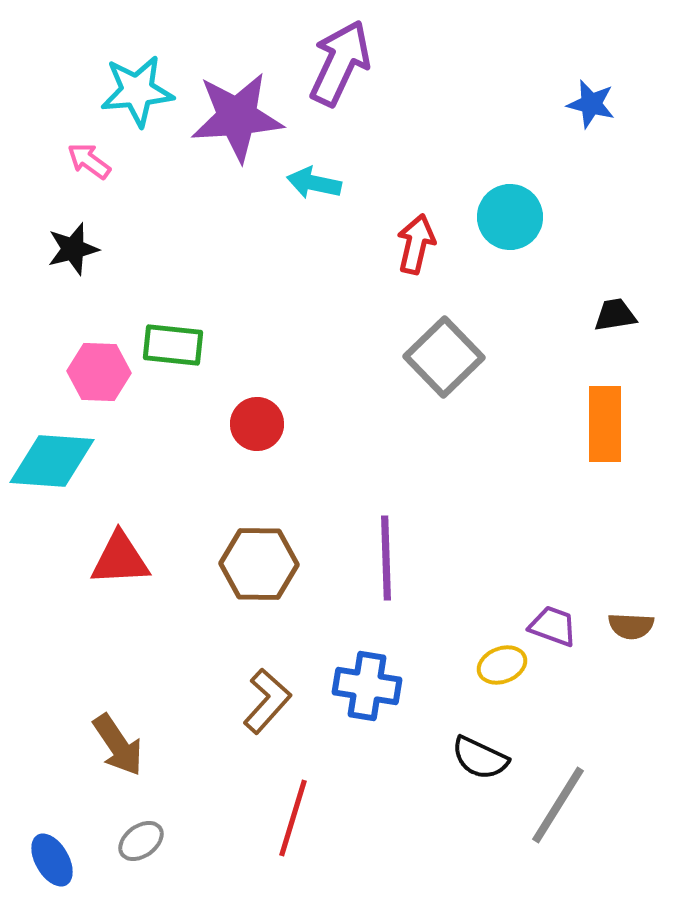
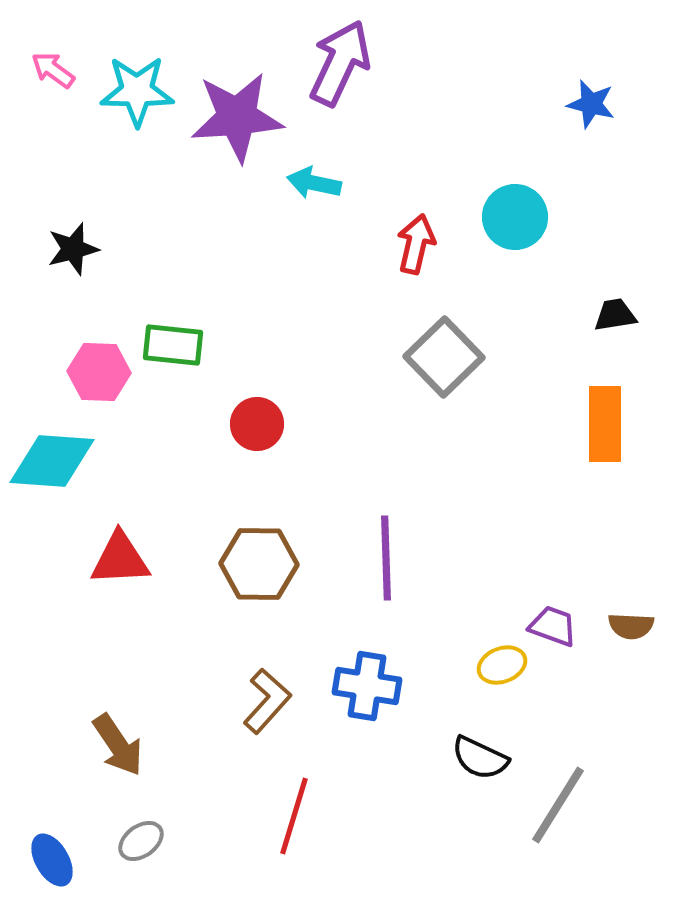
cyan star: rotated 6 degrees clockwise
pink arrow: moved 36 px left, 91 px up
cyan circle: moved 5 px right
red line: moved 1 px right, 2 px up
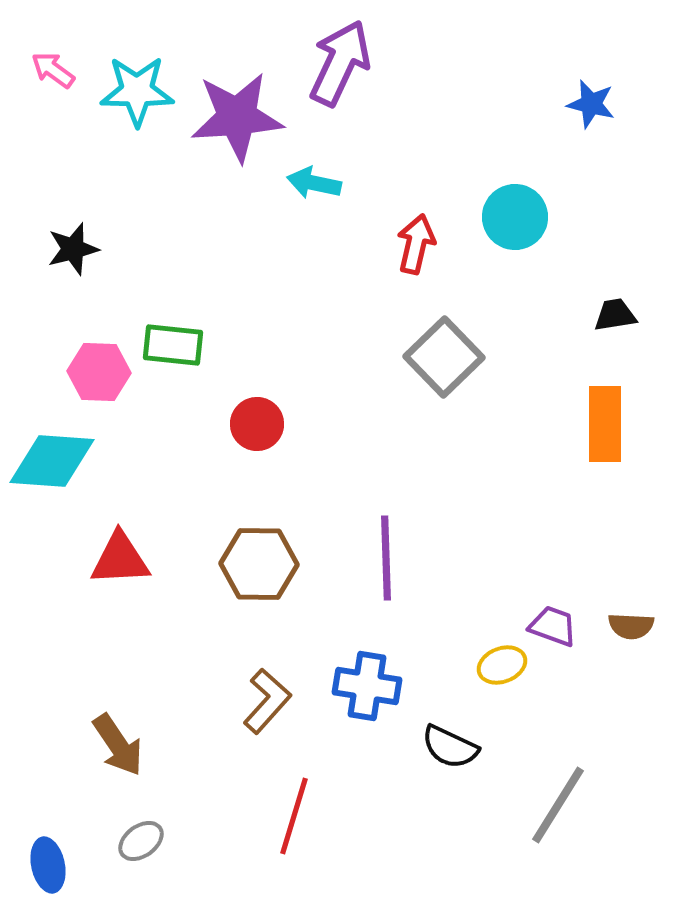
black semicircle: moved 30 px left, 11 px up
blue ellipse: moved 4 px left, 5 px down; rotated 18 degrees clockwise
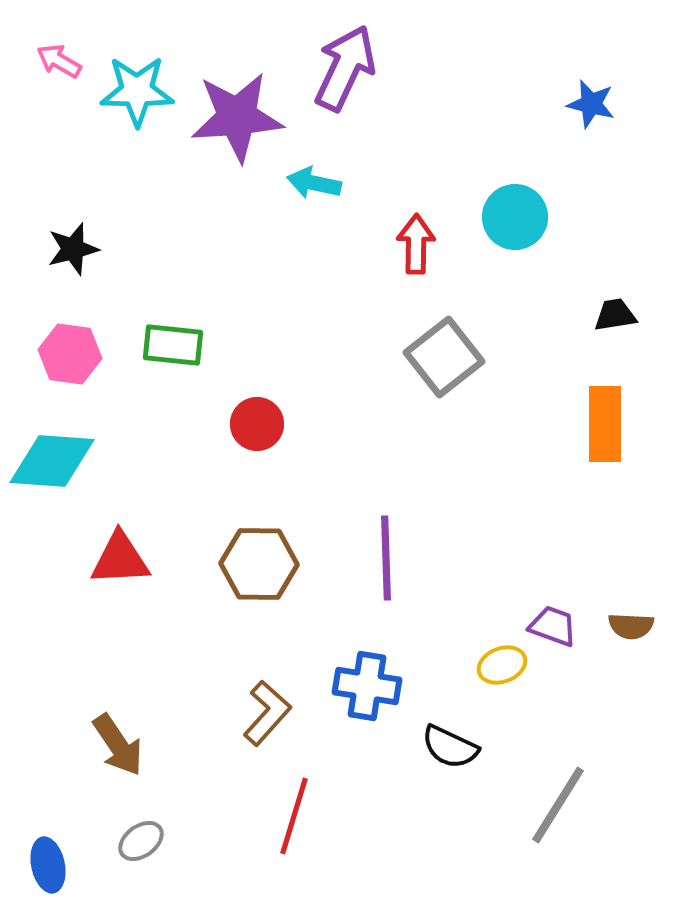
purple arrow: moved 5 px right, 5 px down
pink arrow: moved 6 px right, 9 px up; rotated 6 degrees counterclockwise
red arrow: rotated 12 degrees counterclockwise
gray square: rotated 6 degrees clockwise
pink hexagon: moved 29 px left, 18 px up; rotated 6 degrees clockwise
brown L-shape: moved 12 px down
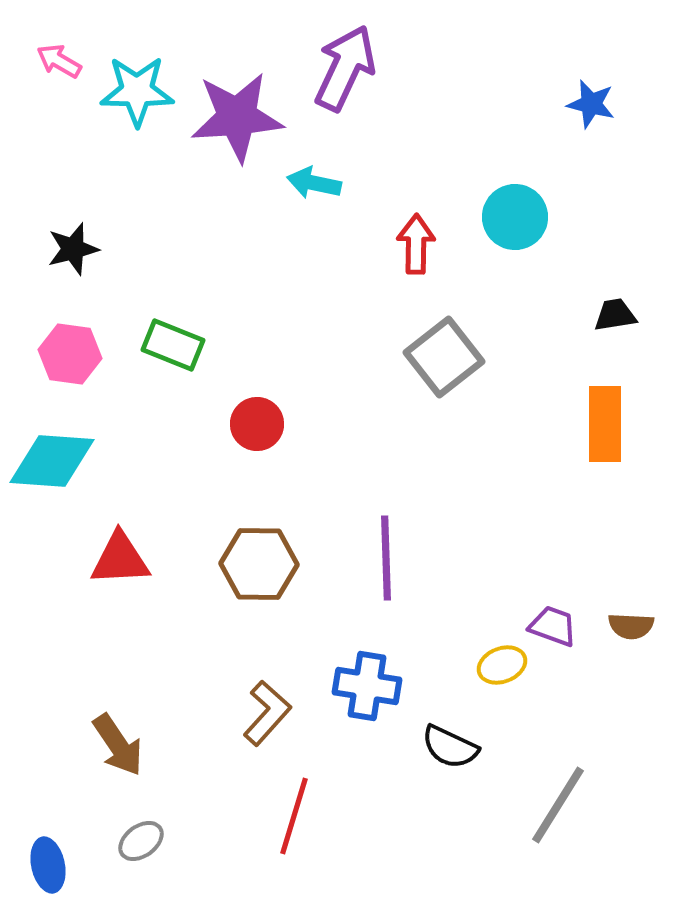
green rectangle: rotated 16 degrees clockwise
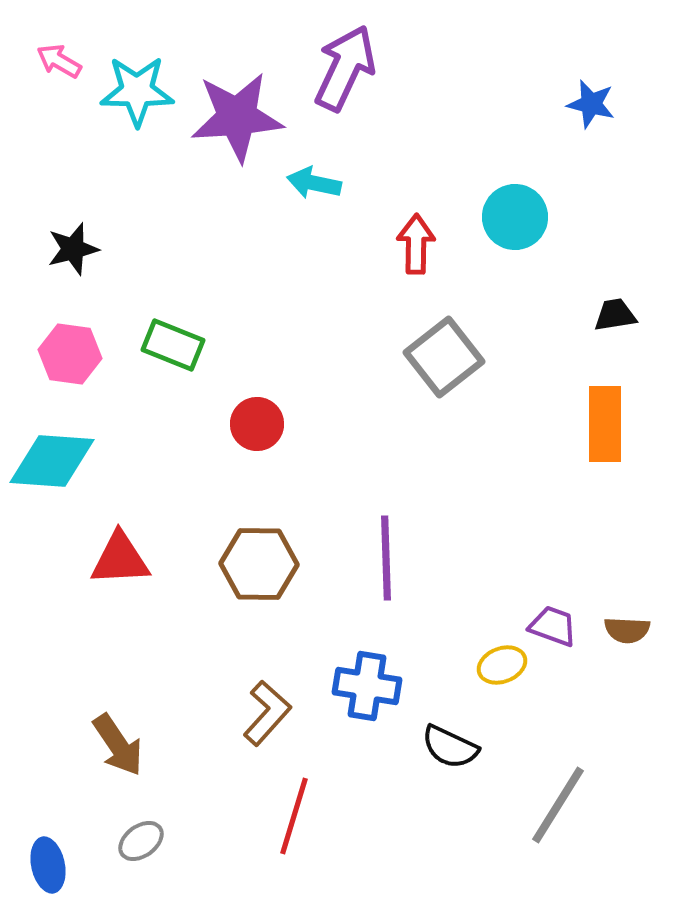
brown semicircle: moved 4 px left, 4 px down
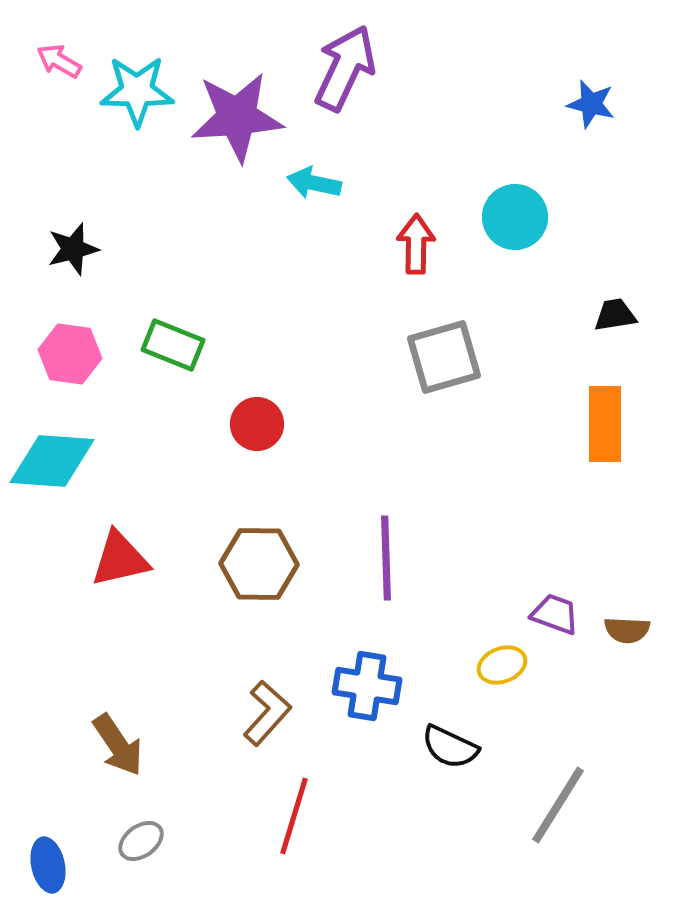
gray square: rotated 22 degrees clockwise
red triangle: rotated 10 degrees counterclockwise
purple trapezoid: moved 2 px right, 12 px up
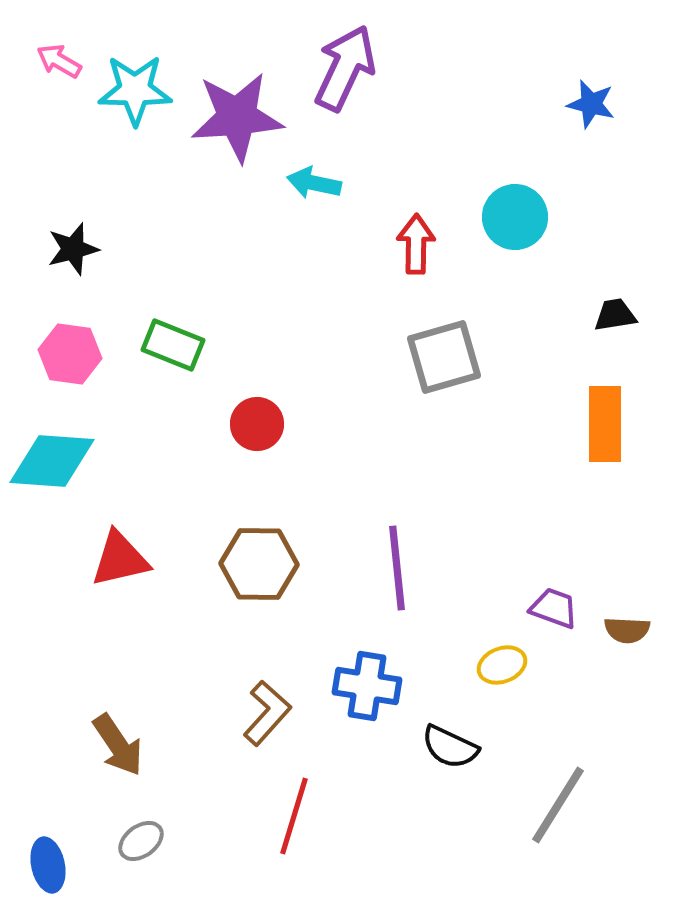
cyan star: moved 2 px left, 1 px up
purple line: moved 11 px right, 10 px down; rotated 4 degrees counterclockwise
purple trapezoid: moved 1 px left, 6 px up
